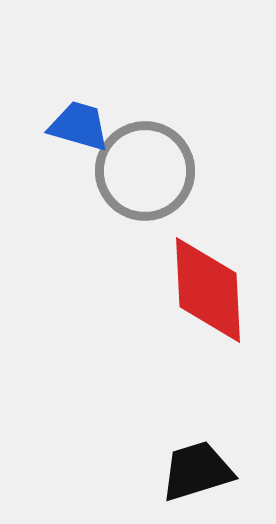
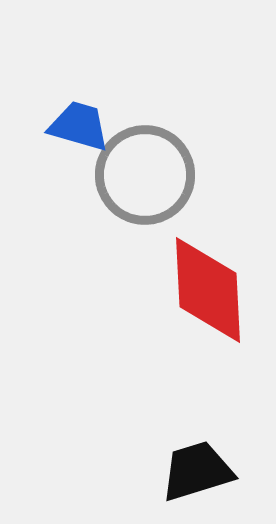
gray circle: moved 4 px down
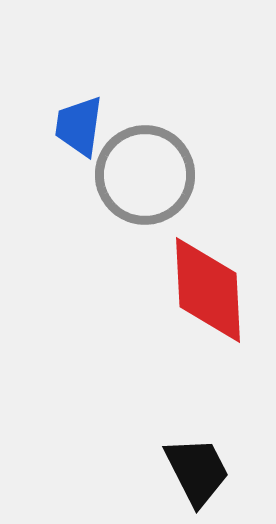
blue trapezoid: rotated 98 degrees counterclockwise
black trapezoid: rotated 80 degrees clockwise
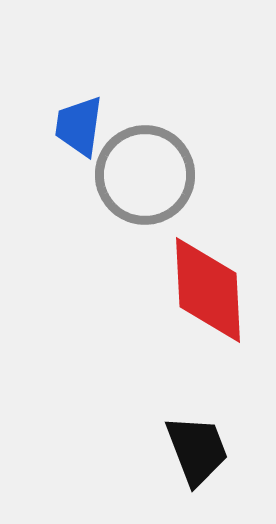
black trapezoid: moved 21 px up; rotated 6 degrees clockwise
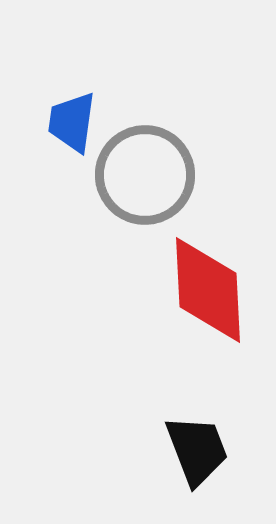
blue trapezoid: moved 7 px left, 4 px up
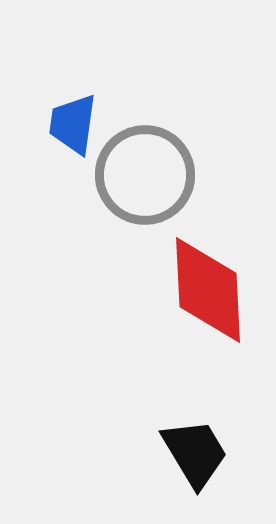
blue trapezoid: moved 1 px right, 2 px down
black trapezoid: moved 2 px left, 3 px down; rotated 10 degrees counterclockwise
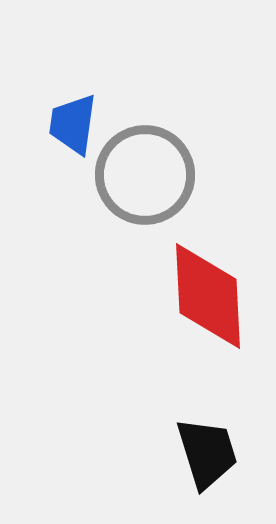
red diamond: moved 6 px down
black trapezoid: moved 12 px right; rotated 14 degrees clockwise
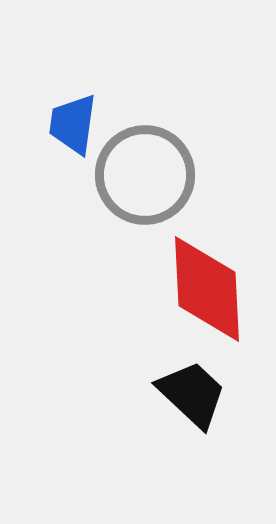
red diamond: moved 1 px left, 7 px up
black trapezoid: moved 15 px left, 59 px up; rotated 30 degrees counterclockwise
